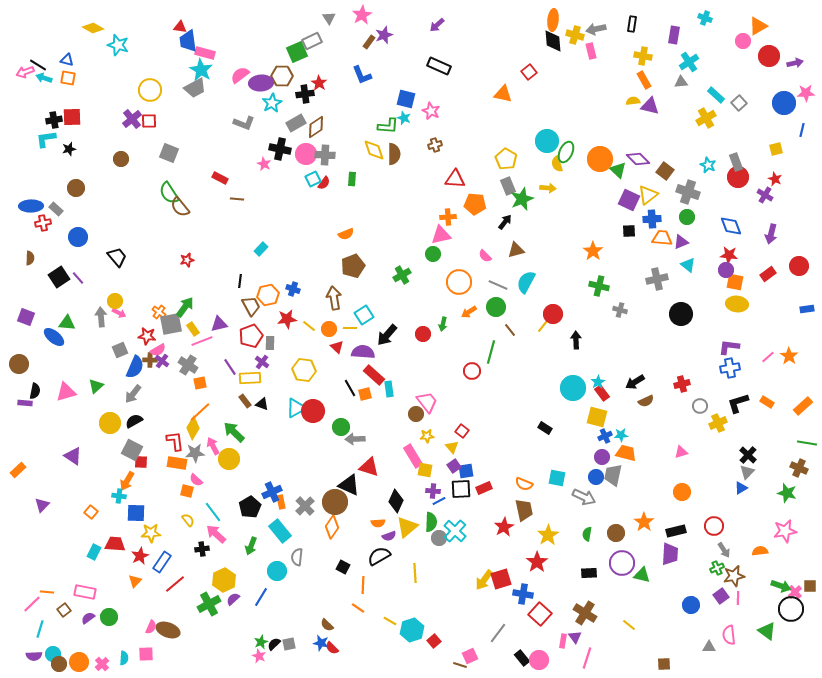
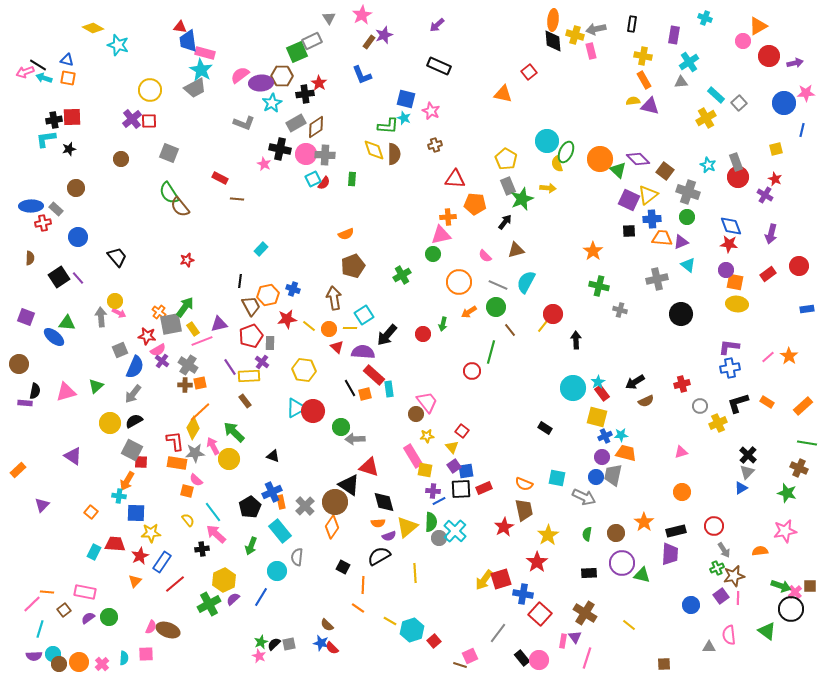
red star at (729, 255): moved 11 px up
brown cross at (150, 360): moved 35 px right, 25 px down
yellow rectangle at (250, 378): moved 1 px left, 2 px up
black triangle at (262, 404): moved 11 px right, 52 px down
black triangle at (349, 485): rotated 10 degrees clockwise
black diamond at (396, 501): moved 12 px left, 1 px down; rotated 40 degrees counterclockwise
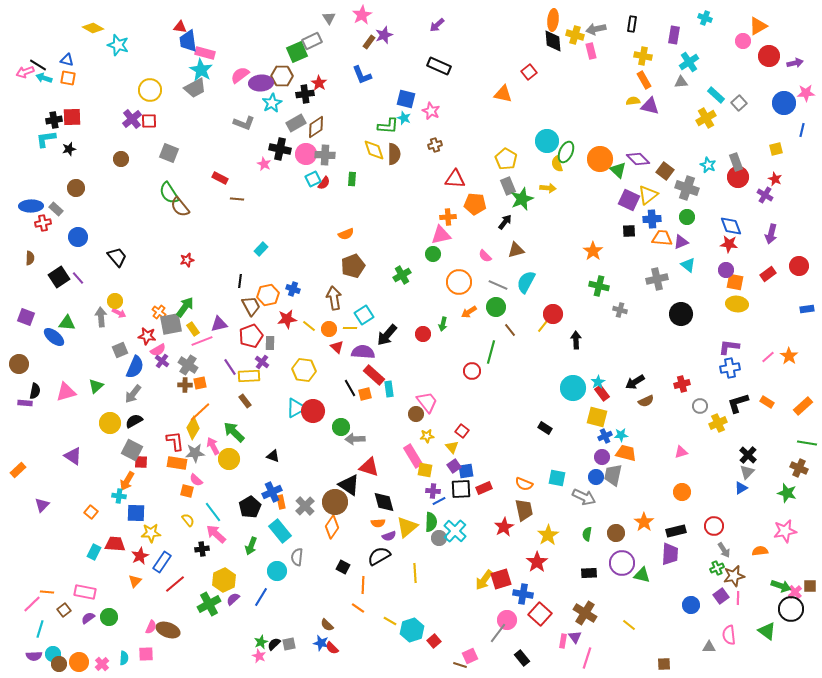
gray cross at (688, 192): moved 1 px left, 4 px up
pink circle at (539, 660): moved 32 px left, 40 px up
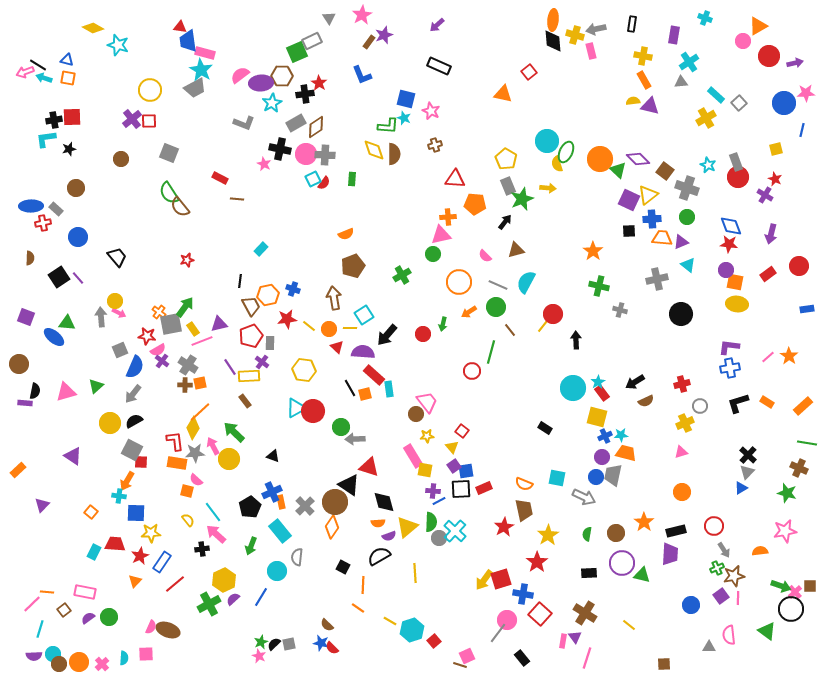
yellow cross at (718, 423): moved 33 px left
pink square at (470, 656): moved 3 px left
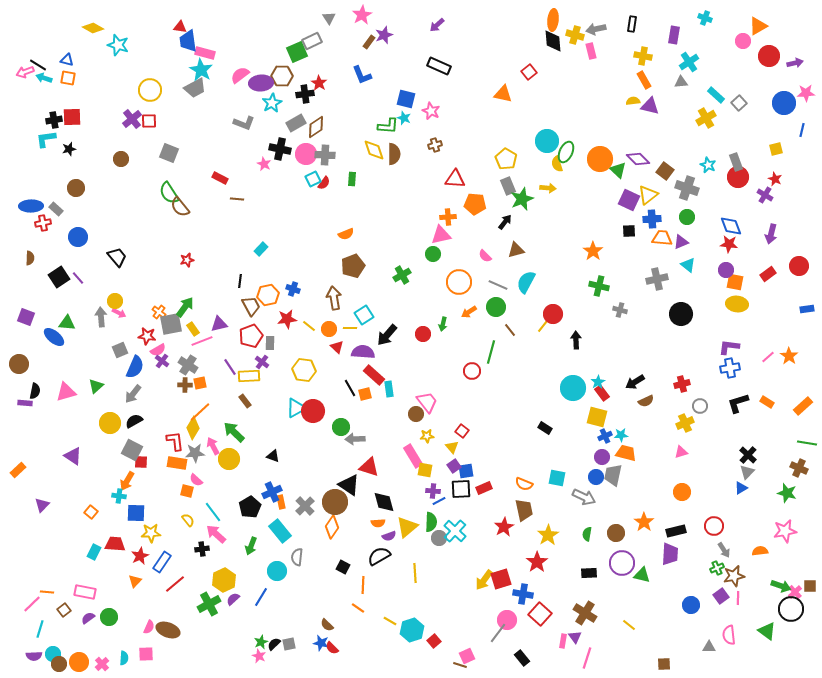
pink semicircle at (151, 627): moved 2 px left
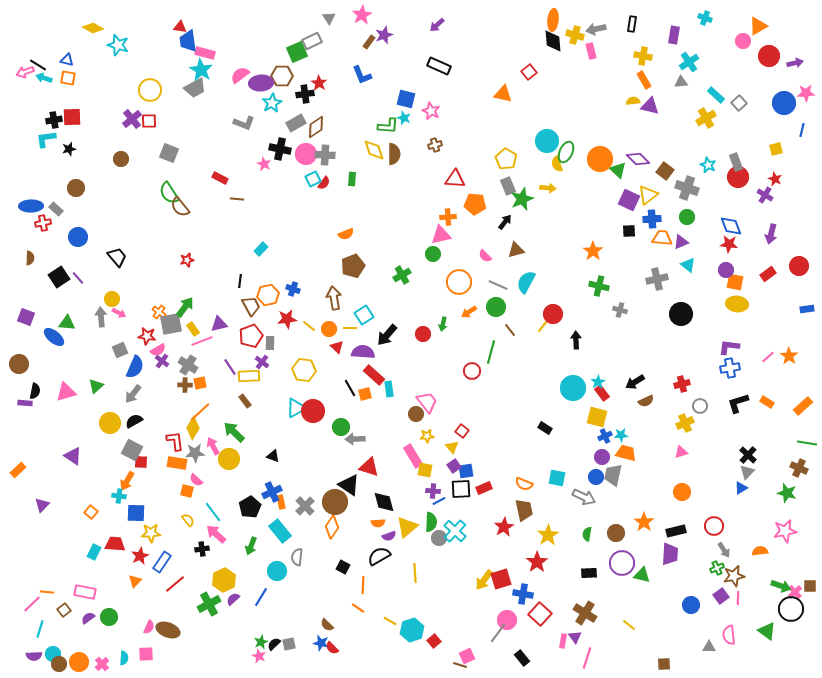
yellow circle at (115, 301): moved 3 px left, 2 px up
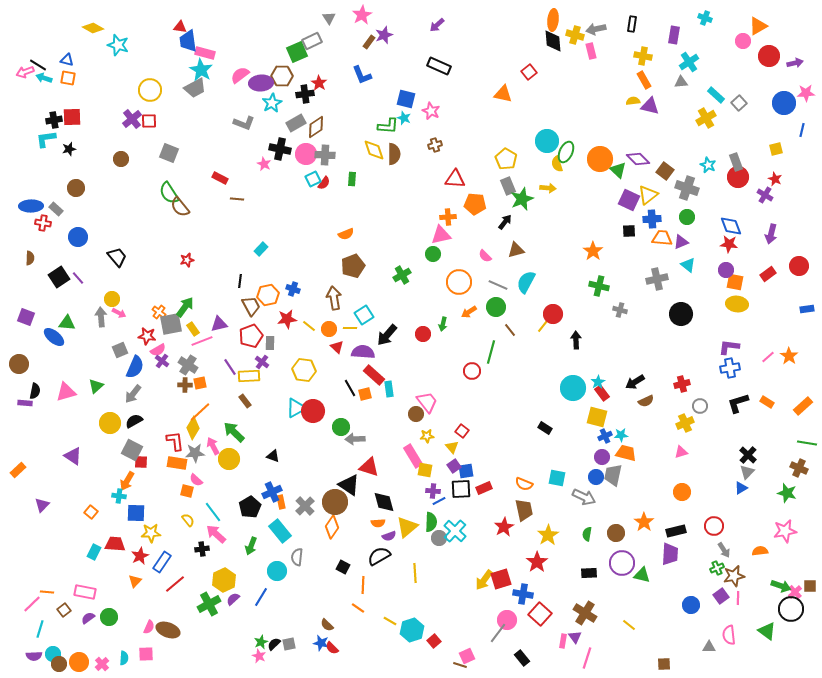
red cross at (43, 223): rotated 21 degrees clockwise
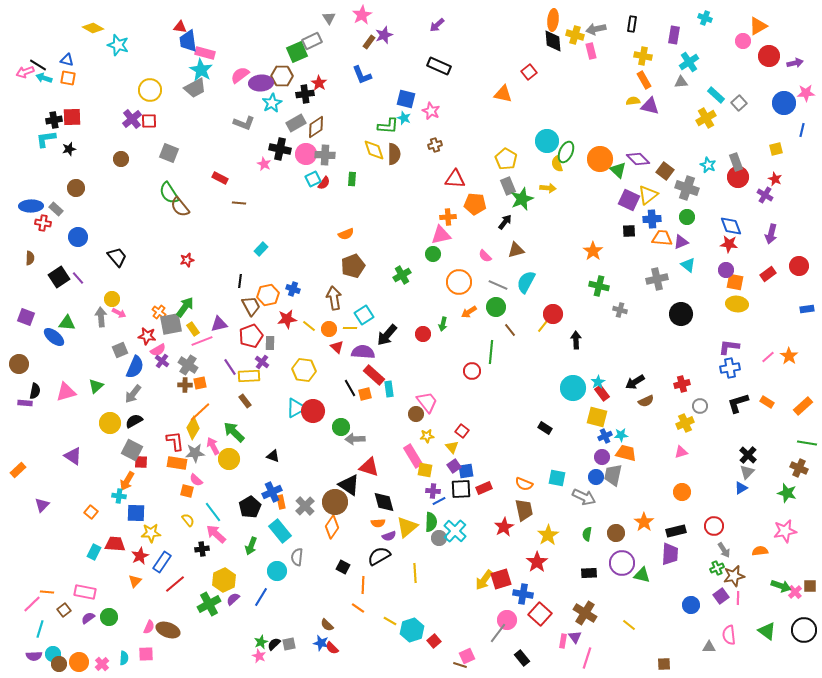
brown line at (237, 199): moved 2 px right, 4 px down
green line at (491, 352): rotated 10 degrees counterclockwise
black circle at (791, 609): moved 13 px right, 21 px down
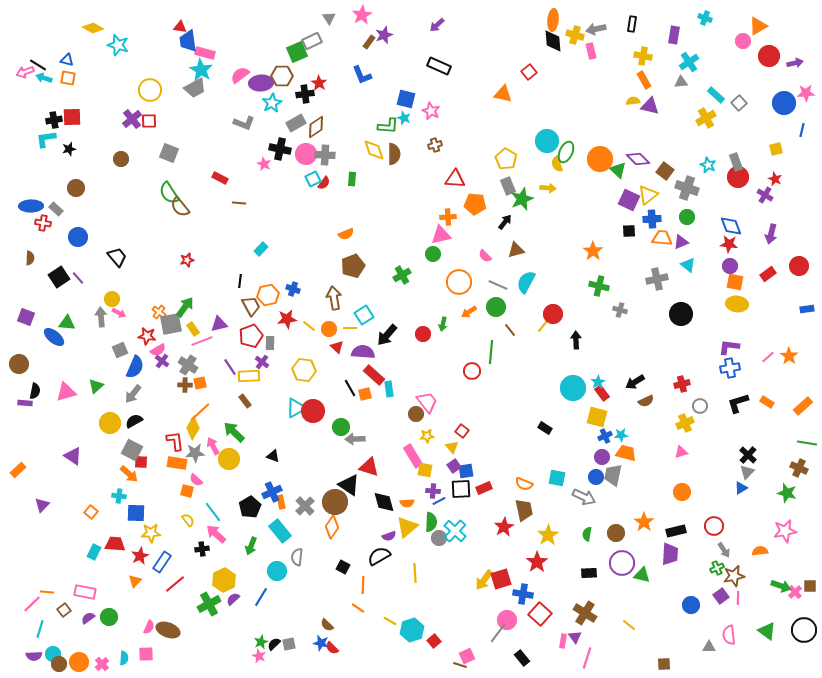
purple circle at (726, 270): moved 4 px right, 4 px up
orange arrow at (127, 481): moved 2 px right, 7 px up; rotated 78 degrees counterclockwise
orange semicircle at (378, 523): moved 29 px right, 20 px up
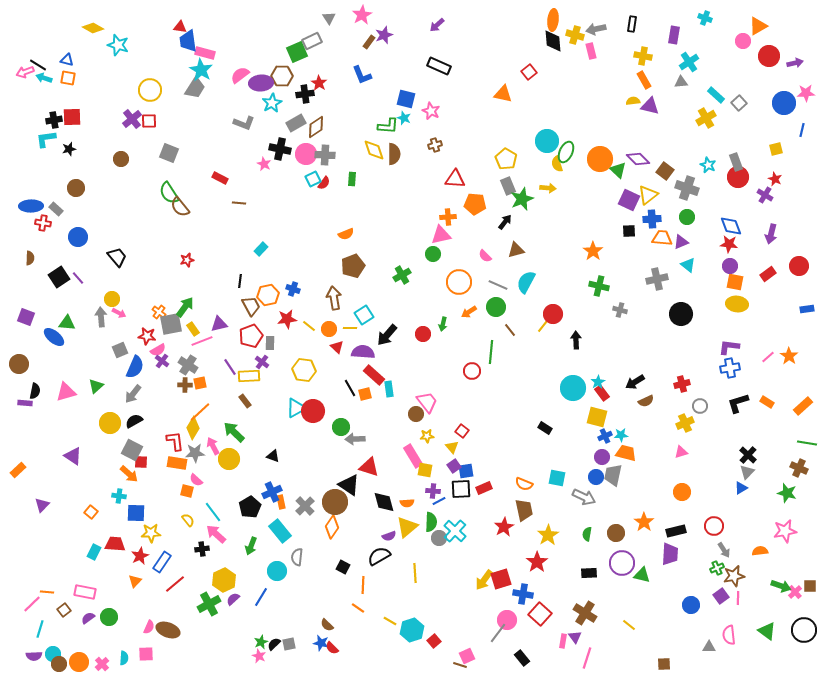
gray trapezoid at (195, 88): rotated 30 degrees counterclockwise
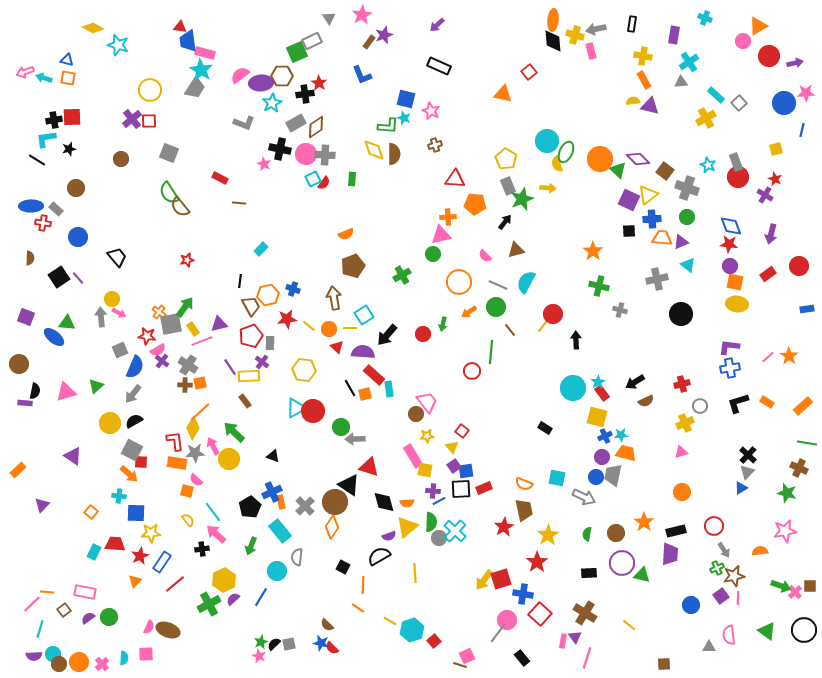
black line at (38, 65): moved 1 px left, 95 px down
